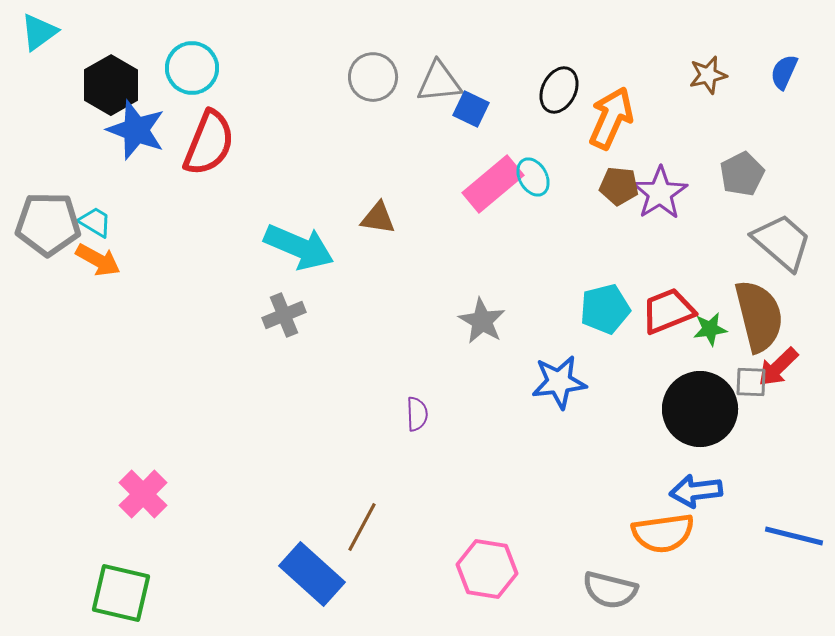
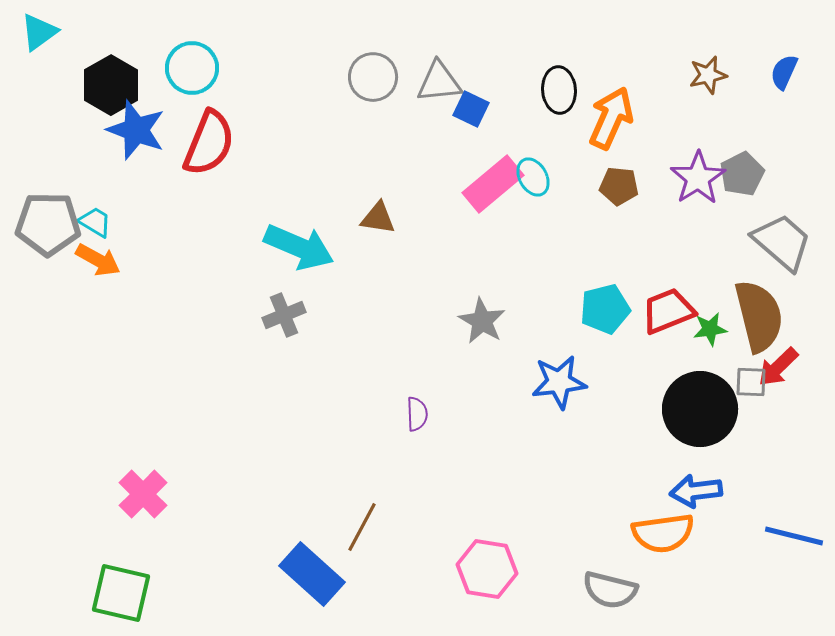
black ellipse at (559, 90): rotated 30 degrees counterclockwise
purple star at (660, 193): moved 38 px right, 15 px up
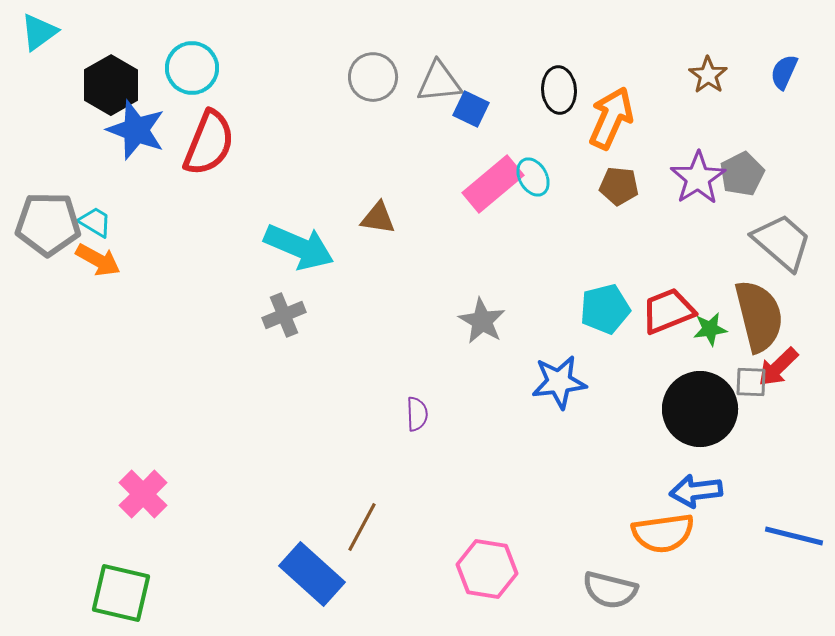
brown star at (708, 75): rotated 24 degrees counterclockwise
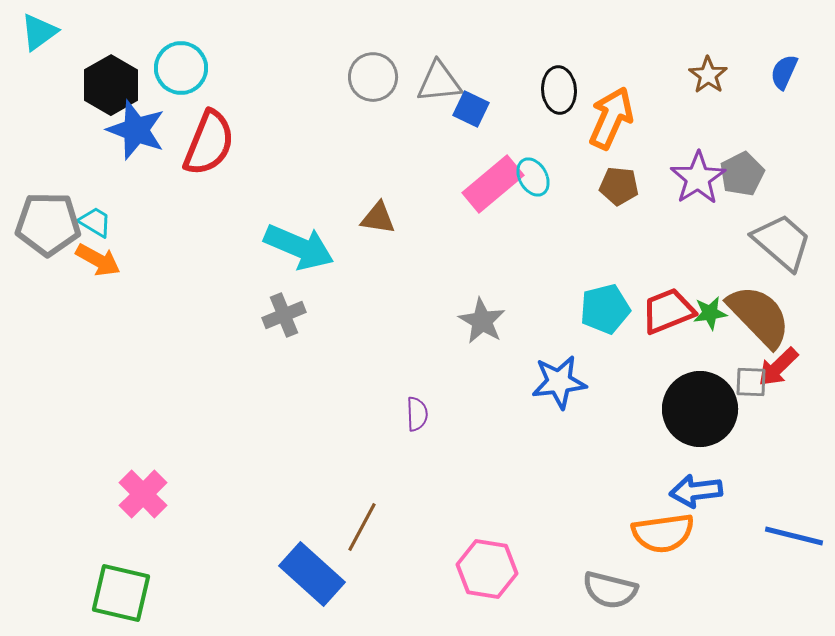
cyan circle at (192, 68): moved 11 px left
brown semicircle at (759, 316): rotated 30 degrees counterclockwise
green star at (710, 329): moved 16 px up
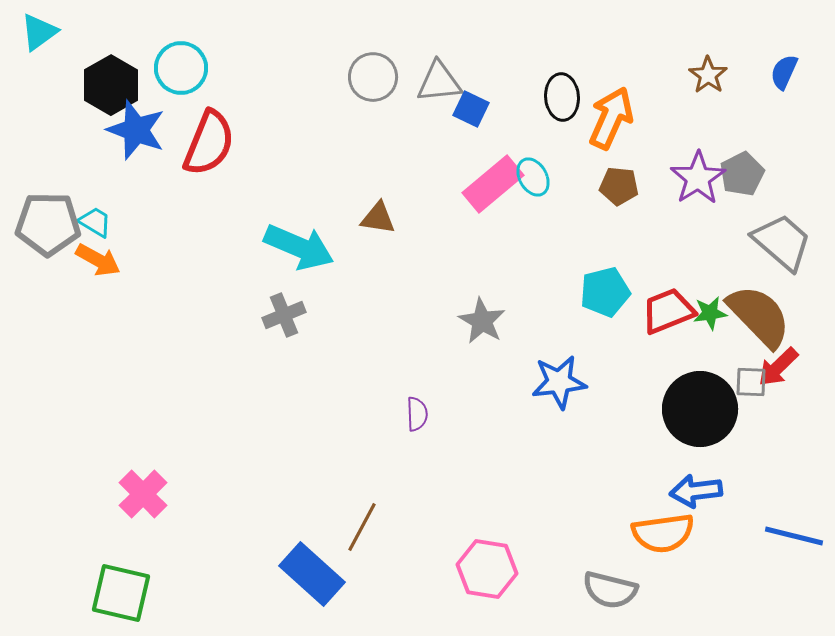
black ellipse at (559, 90): moved 3 px right, 7 px down
cyan pentagon at (605, 309): moved 17 px up
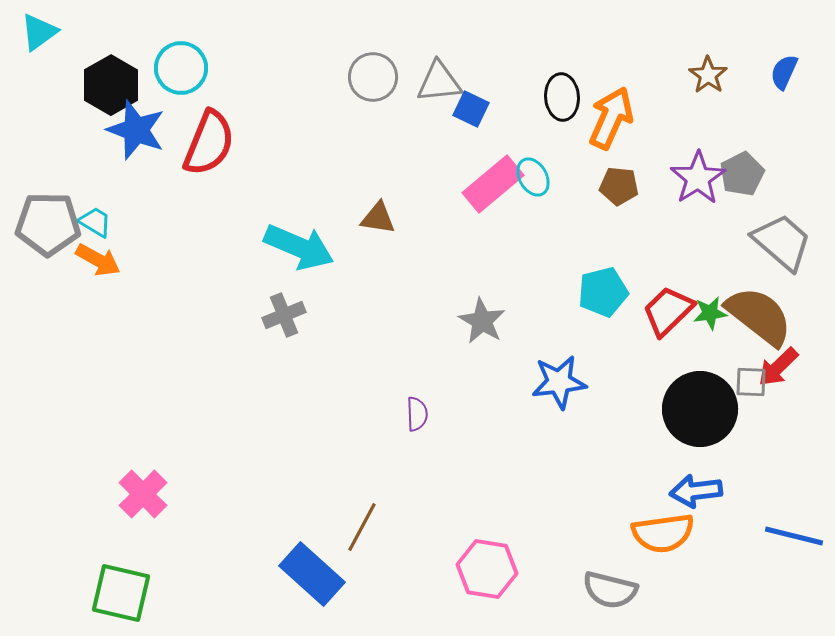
cyan pentagon at (605, 292): moved 2 px left
red trapezoid at (668, 311): rotated 22 degrees counterclockwise
brown semicircle at (759, 316): rotated 8 degrees counterclockwise
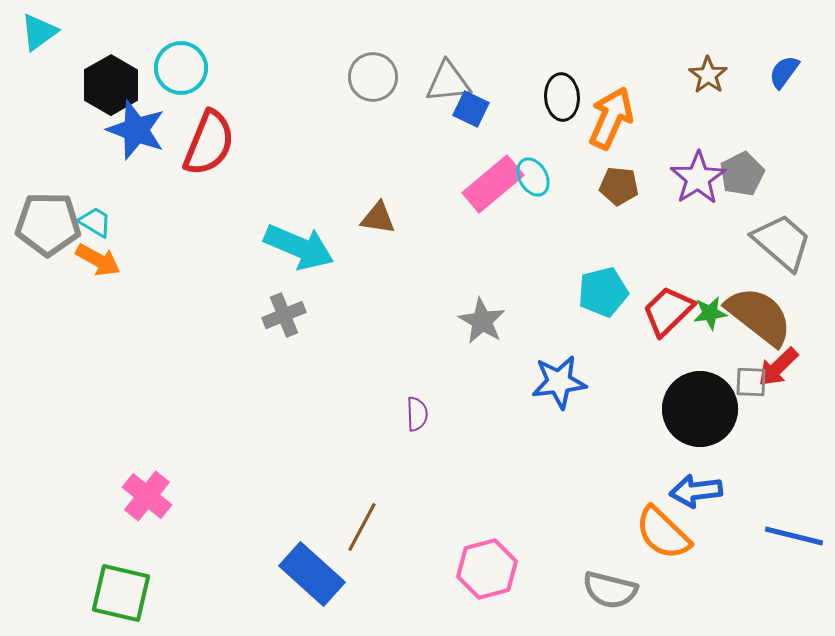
blue semicircle at (784, 72): rotated 12 degrees clockwise
gray triangle at (439, 82): moved 9 px right
pink cross at (143, 494): moved 4 px right, 2 px down; rotated 6 degrees counterclockwise
orange semicircle at (663, 533): rotated 52 degrees clockwise
pink hexagon at (487, 569): rotated 24 degrees counterclockwise
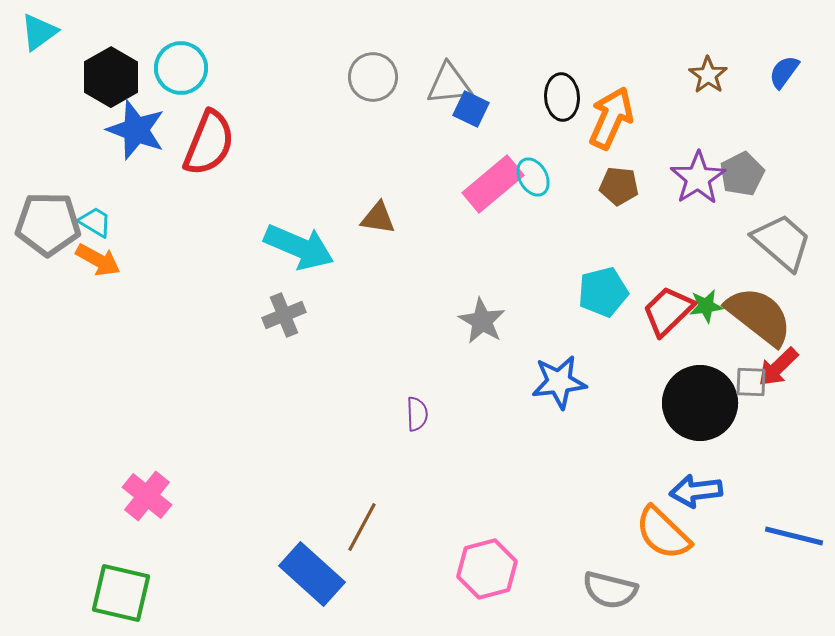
gray triangle at (448, 82): moved 1 px right, 2 px down
black hexagon at (111, 85): moved 8 px up
green star at (710, 313): moved 4 px left, 7 px up
black circle at (700, 409): moved 6 px up
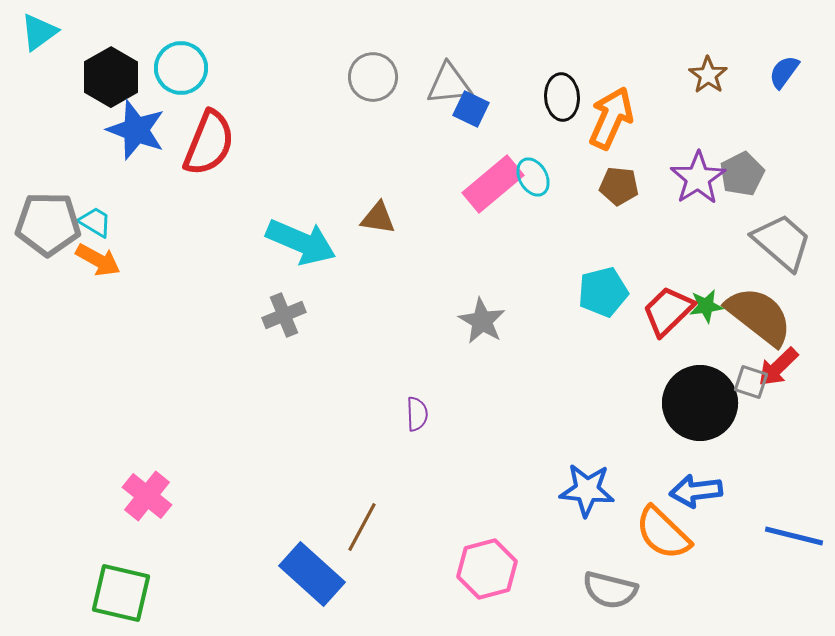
cyan arrow at (299, 247): moved 2 px right, 5 px up
blue star at (559, 382): moved 28 px right, 108 px down; rotated 12 degrees clockwise
gray square at (751, 382): rotated 16 degrees clockwise
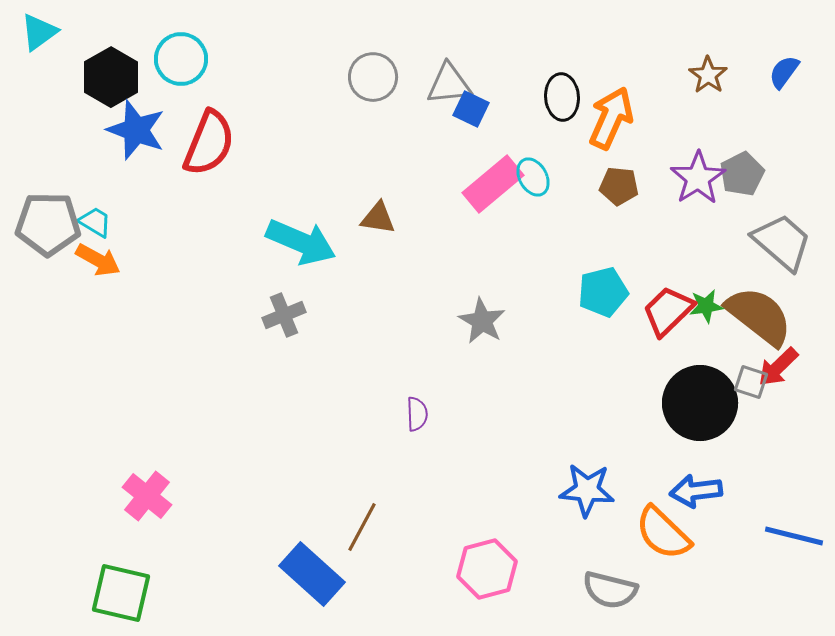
cyan circle at (181, 68): moved 9 px up
